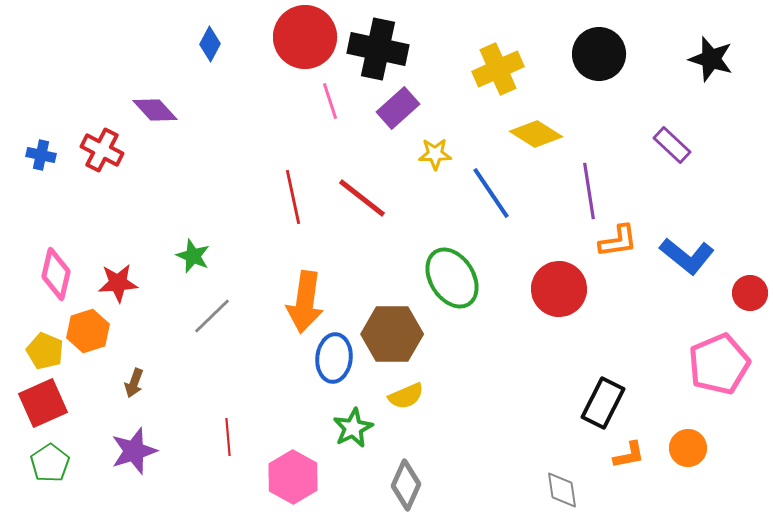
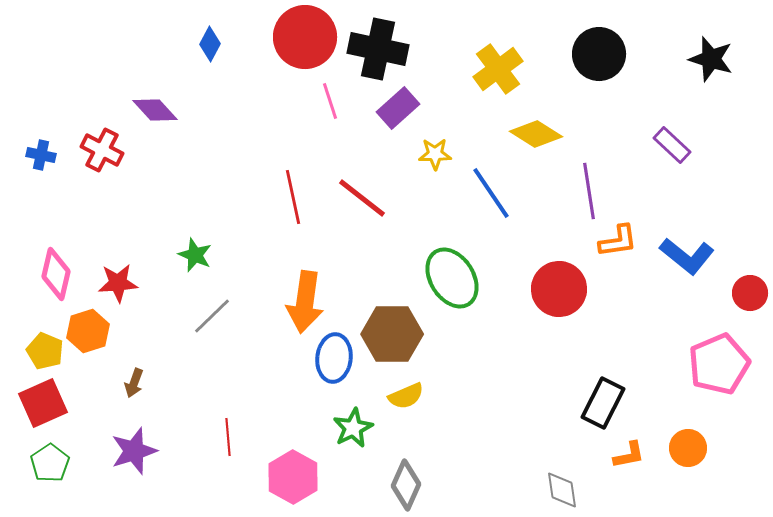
yellow cross at (498, 69): rotated 12 degrees counterclockwise
green star at (193, 256): moved 2 px right, 1 px up
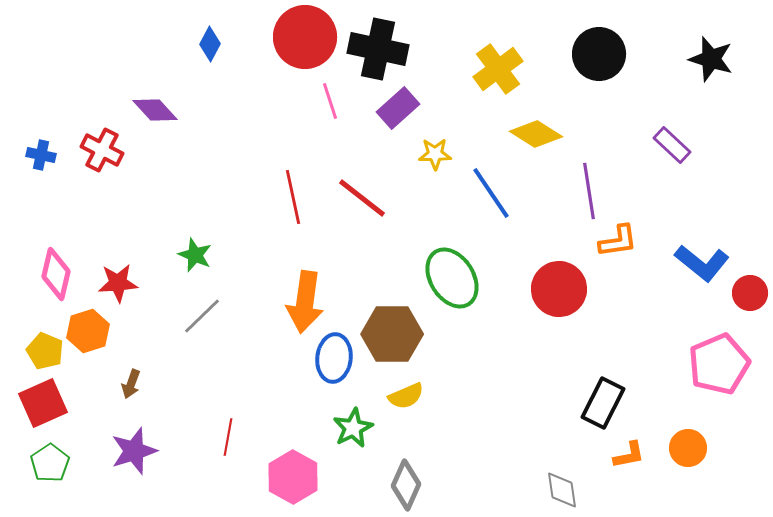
blue L-shape at (687, 256): moved 15 px right, 7 px down
gray line at (212, 316): moved 10 px left
brown arrow at (134, 383): moved 3 px left, 1 px down
red line at (228, 437): rotated 15 degrees clockwise
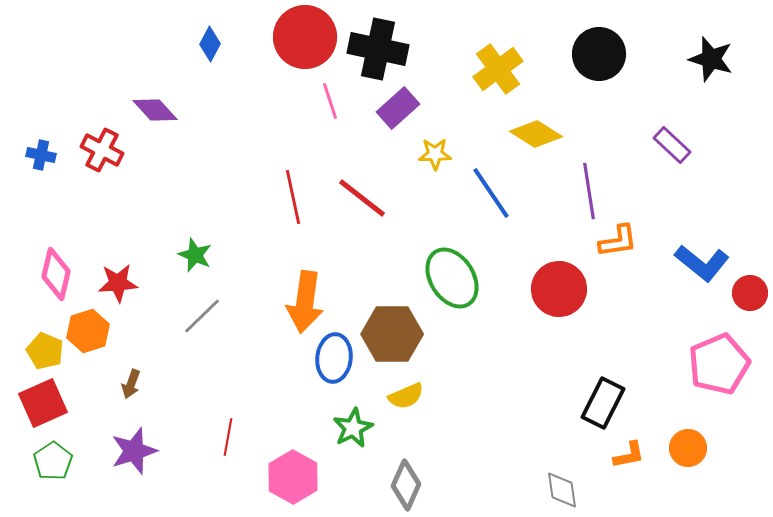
green pentagon at (50, 463): moved 3 px right, 2 px up
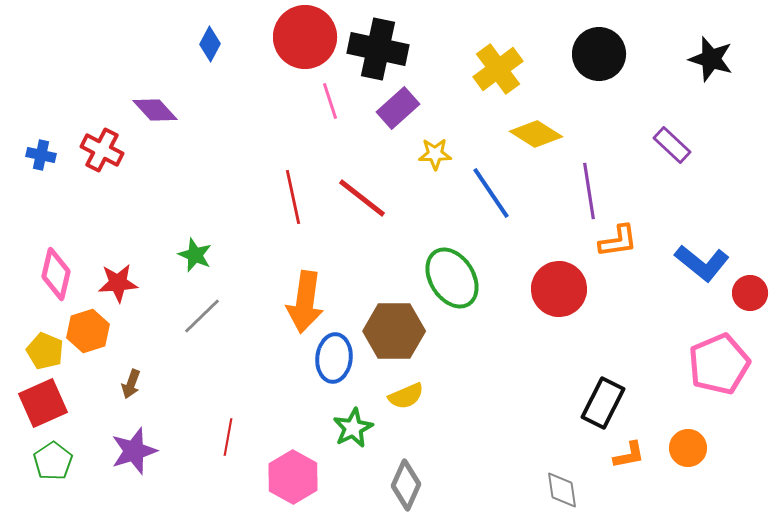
brown hexagon at (392, 334): moved 2 px right, 3 px up
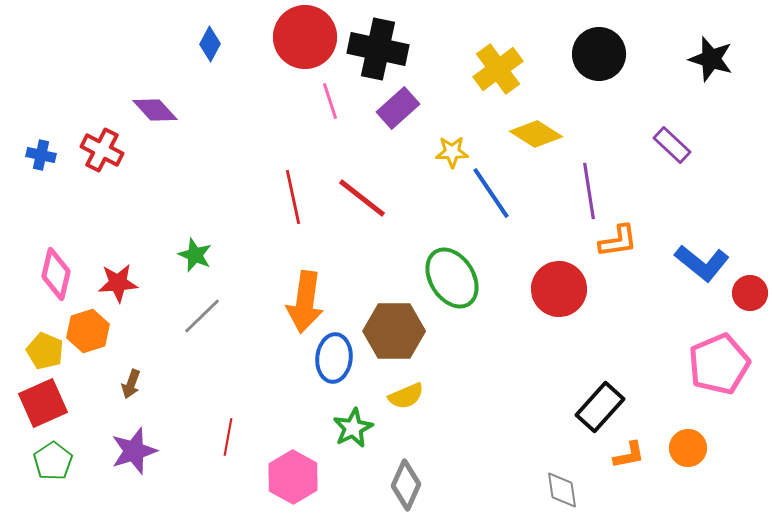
yellow star at (435, 154): moved 17 px right, 2 px up
black rectangle at (603, 403): moved 3 px left, 4 px down; rotated 15 degrees clockwise
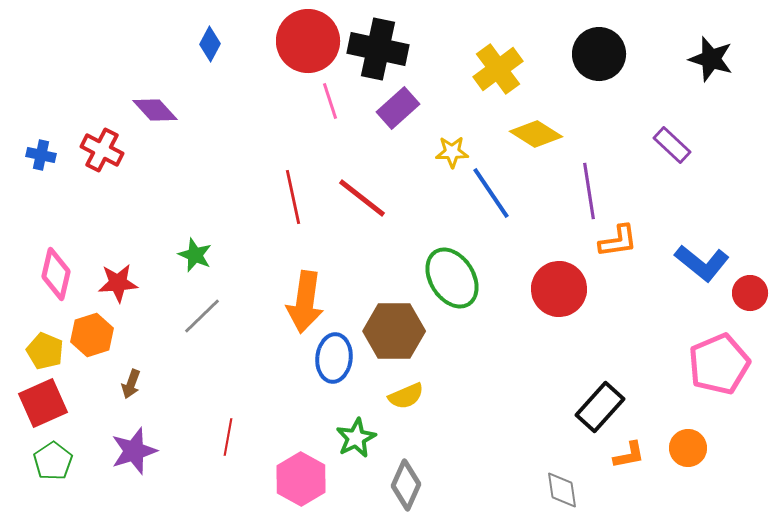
red circle at (305, 37): moved 3 px right, 4 px down
orange hexagon at (88, 331): moved 4 px right, 4 px down
green star at (353, 428): moved 3 px right, 10 px down
pink hexagon at (293, 477): moved 8 px right, 2 px down
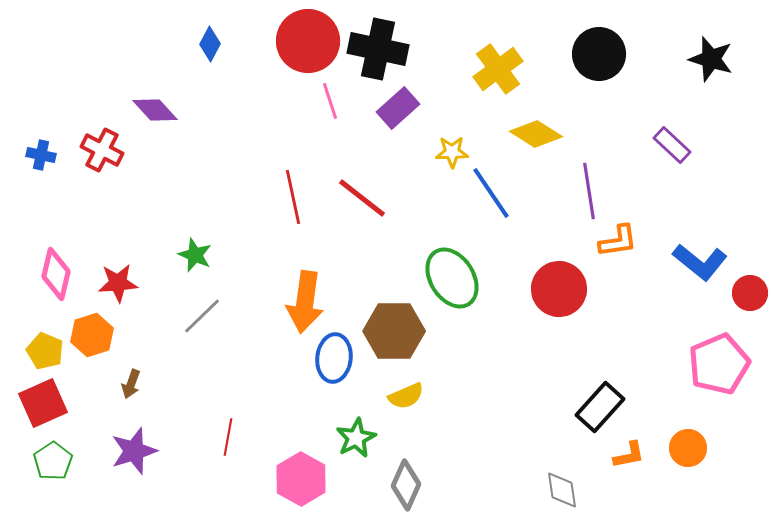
blue L-shape at (702, 263): moved 2 px left, 1 px up
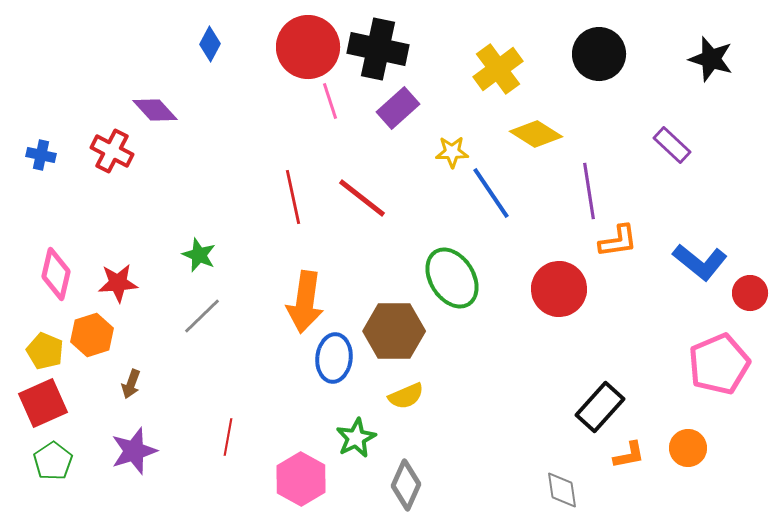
red circle at (308, 41): moved 6 px down
red cross at (102, 150): moved 10 px right, 1 px down
green star at (195, 255): moved 4 px right
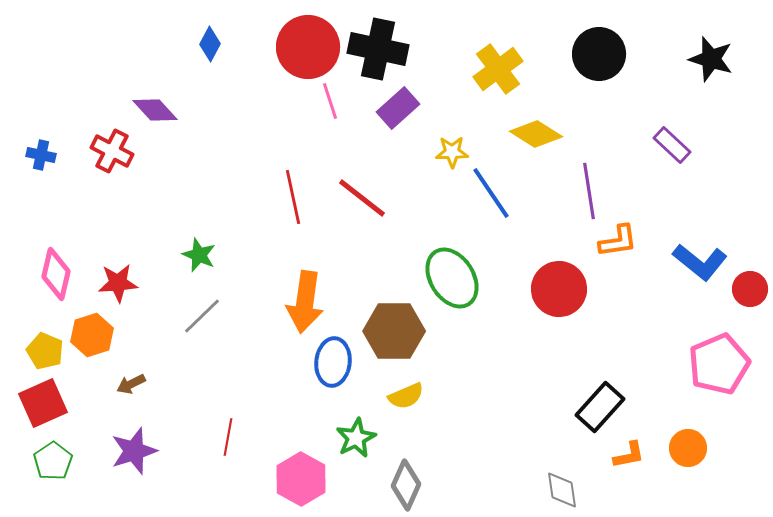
red circle at (750, 293): moved 4 px up
blue ellipse at (334, 358): moved 1 px left, 4 px down
brown arrow at (131, 384): rotated 44 degrees clockwise
